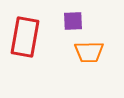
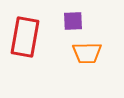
orange trapezoid: moved 2 px left, 1 px down
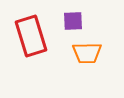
red rectangle: moved 6 px right, 1 px up; rotated 27 degrees counterclockwise
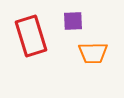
orange trapezoid: moved 6 px right
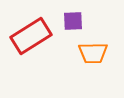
red rectangle: rotated 75 degrees clockwise
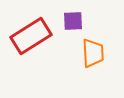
orange trapezoid: rotated 92 degrees counterclockwise
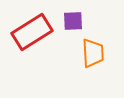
red rectangle: moved 1 px right, 4 px up
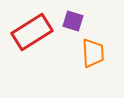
purple square: rotated 20 degrees clockwise
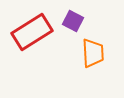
purple square: rotated 10 degrees clockwise
